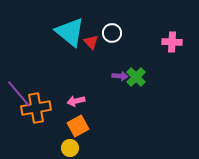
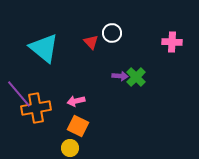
cyan triangle: moved 26 px left, 16 px down
orange square: rotated 35 degrees counterclockwise
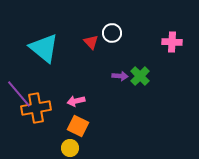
green cross: moved 4 px right, 1 px up
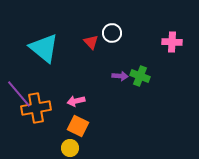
green cross: rotated 24 degrees counterclockwise
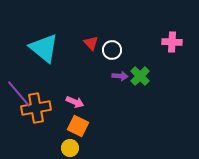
white circle: moved 17 px down
red triangle: moved 1 px down
green cross: rotated 24 degrees clockwise
pink arrow: moved 1 px left, 1 px down; rotated 144 degrees counterclockwise
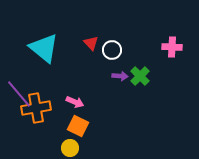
pink cross: moved 5 px down
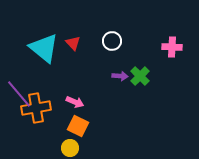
red triangle: moved 18 px left
white circle: moved 9 px up
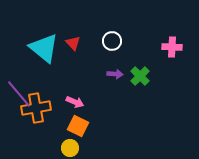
purple arrow: moved 5 px left, 2 px up
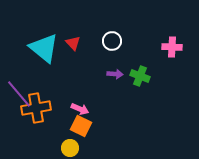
green cross: rotated 24 degrees counterclockwise
pink arrow: moved 5 px right, 7 px down
orange square: moved 3 px right
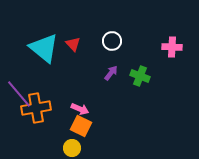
red triangle: moved 1 px down
purple arrow: moved 4 px left, 1 px up; rotated 56 degrees counterclockwise
yellow circle: moved 2 px right
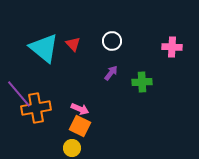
green cross: moved 2 px right, 6 px down; rotated 24 degrees counterclockwise
orange square: moved 1 px left
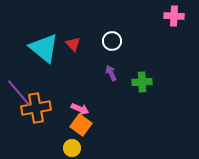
pink cross: moved 2 px right, 31 px up
purple arrow: rotated 63 degrees counterclockwise
purple line: moved 1 px up
orange square: moved 1 px right, 1 px up; rotated 10 degrees clockwise
